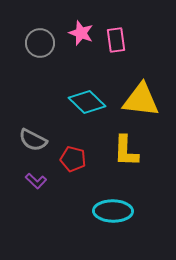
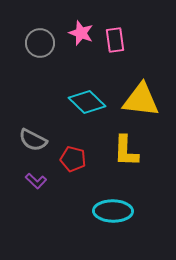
pink rectangle: moved 1 px left
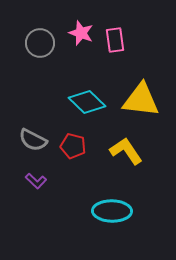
yellow L-shape: rotated 144 degrees clockwise
red pentagon: moved 13 px up
cyan ellipse: moved 1 px left
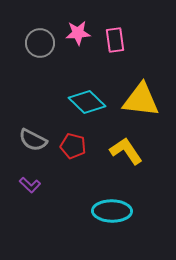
pink star: moved 3 px left; rotated 25 degrees counterclockwise
purple L-shape: moved 6 px left, 4 px down
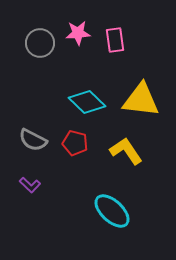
red pentagon: moved 2 px right, 3 px up
cyan ellipse: rotated 42 degrees clockwise
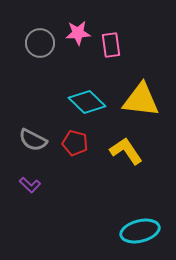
pink rectangle: moved 4 px left, 5 px down
cyan ellipse: moved 28 px right, 20 px down; rotated 57 degrees counterclockwise
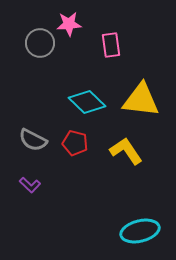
pink star: moved 9 px left, 9 px up
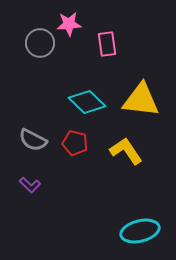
pink rectangle: moved 4 px left, 1 px up
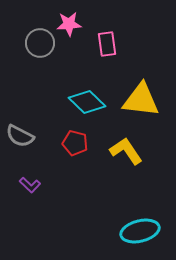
gray semicircle: moved 13 px left, 4 px up
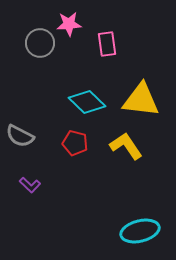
yellow L-shape: moved 5 px up
